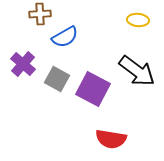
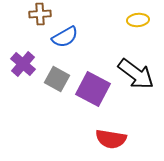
yellow ellipse: rotated 10 degrees counterclockwise
black arrow: moved 1 px left, 3 px down
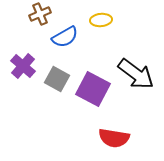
brown cross: rotated 20 degrees counterclockwise
yellow ellipse: moved 37 px left
purple cross: moved 2 px down
red semicircle: moved 3 px right, 1 px up
